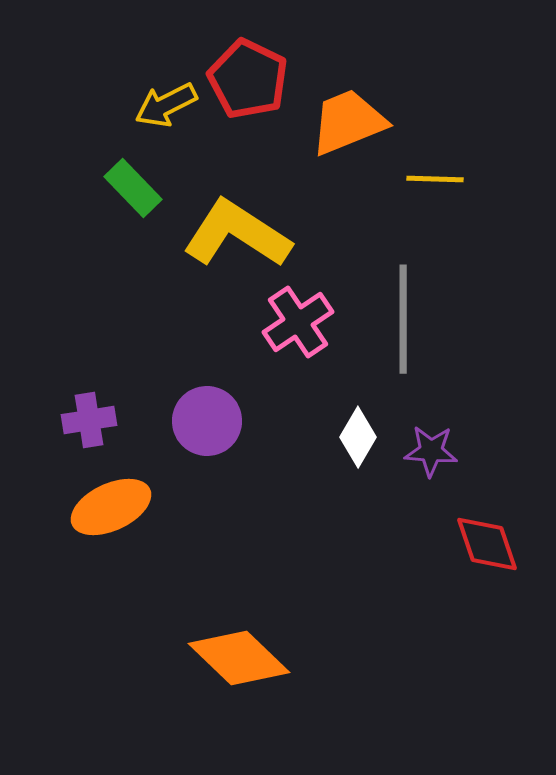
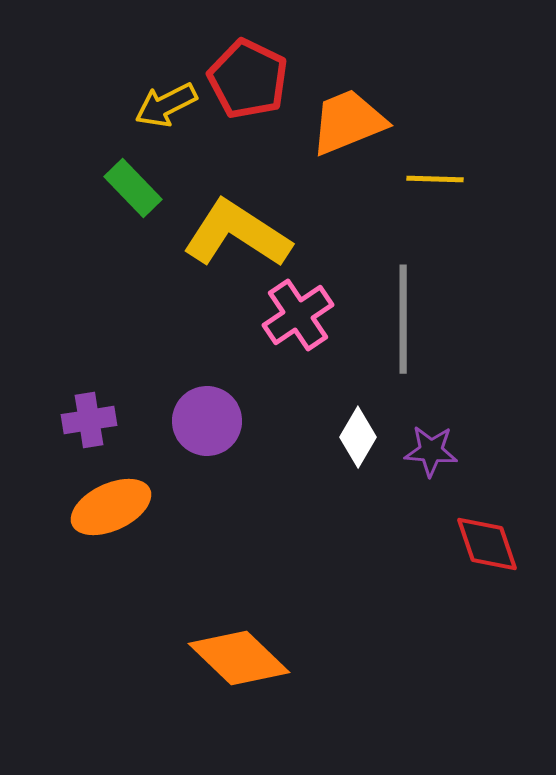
pink cross: moved 7 px up
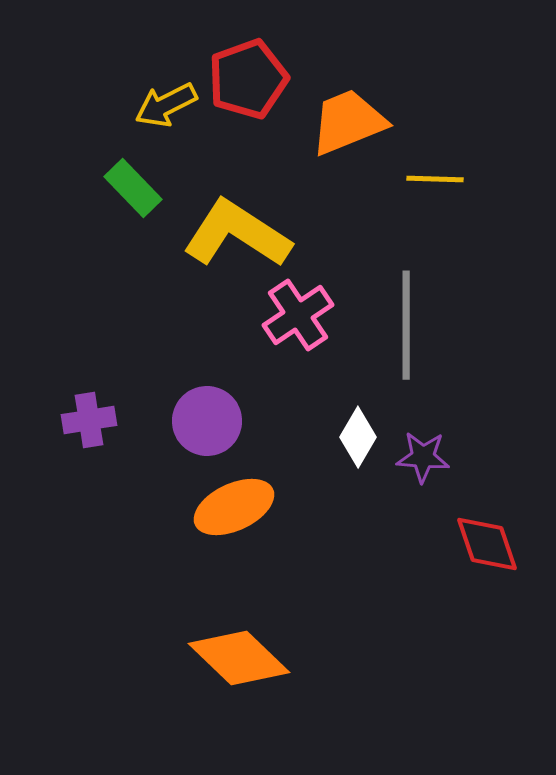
red pentagon: rotated 26 degrees clockwise
gray line: moved 3 px right, 6 px down
purple star: moved 8 px left, 6 px down
orange ellipse: moved 123 px right
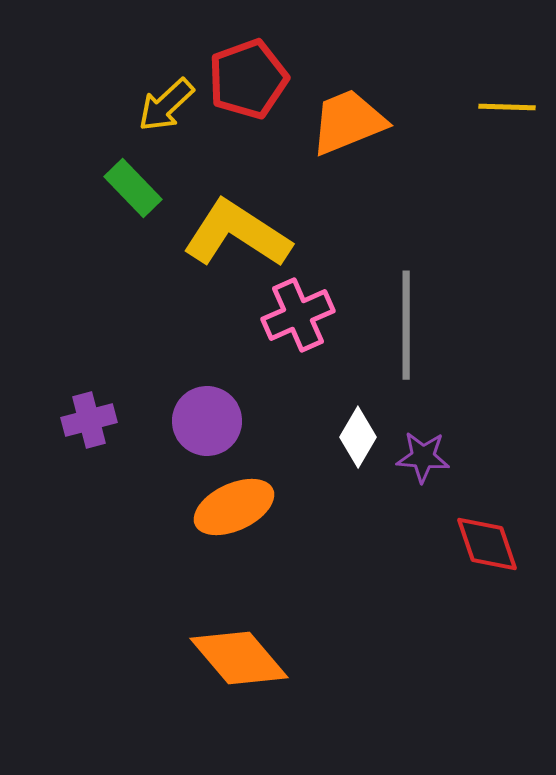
yellow arrow: rotated 16 degrees counterclockwise
yellow line: moved 72 px right, 72 px up
pink cross: rotated 10 degrees clockwise
purple cross: rotated 6 degrees counterclockwise
orange diamond: rotated 6 degrees clockwise
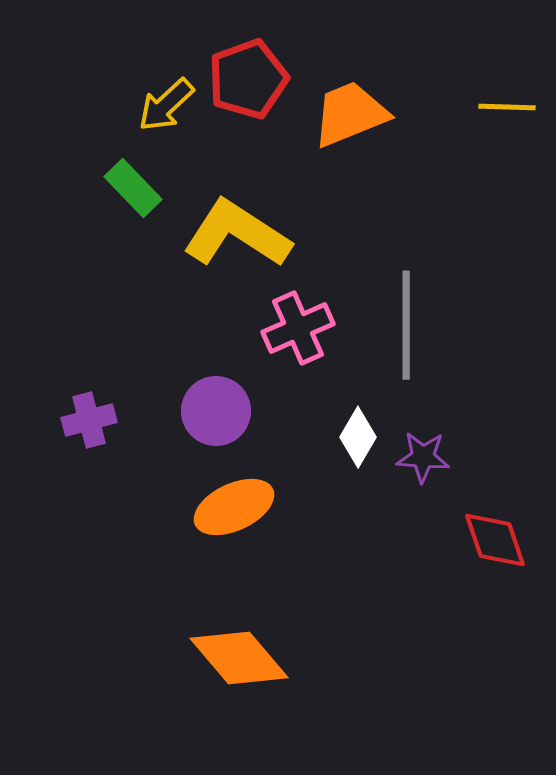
orange trapezoid: moved 2 px right, 8 px up
pink cross: moved 13 px down
purple circle: moved 9 px right, 10 px up
red diamond: moved 8 px right, 4 px up
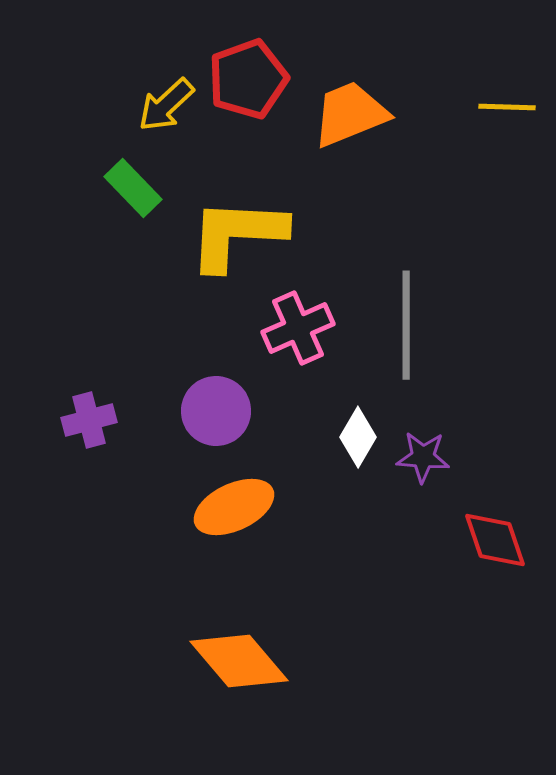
yellow L-shape: rotated 30 degrees counterclockwise
orange diamond: moved 3 px down
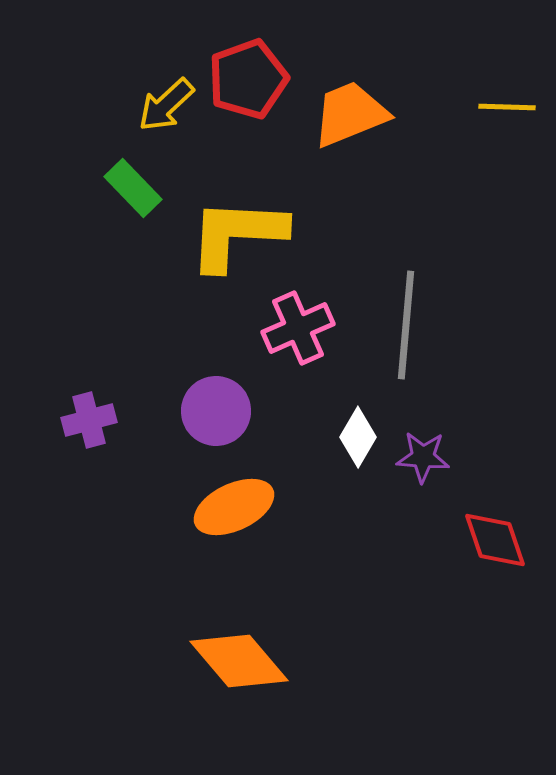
gray line: rotated 5 degrees clockwise
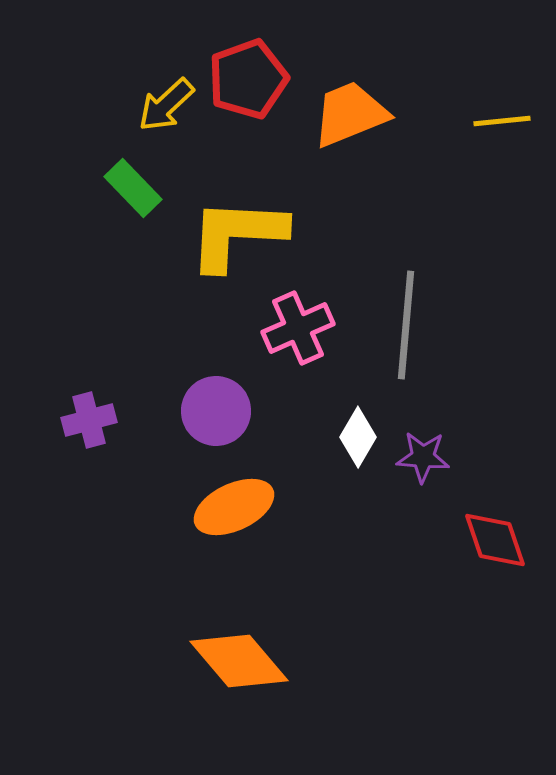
yellow line: moved 5 px left, 14 px down; rotated 8 degrees counterclockwise
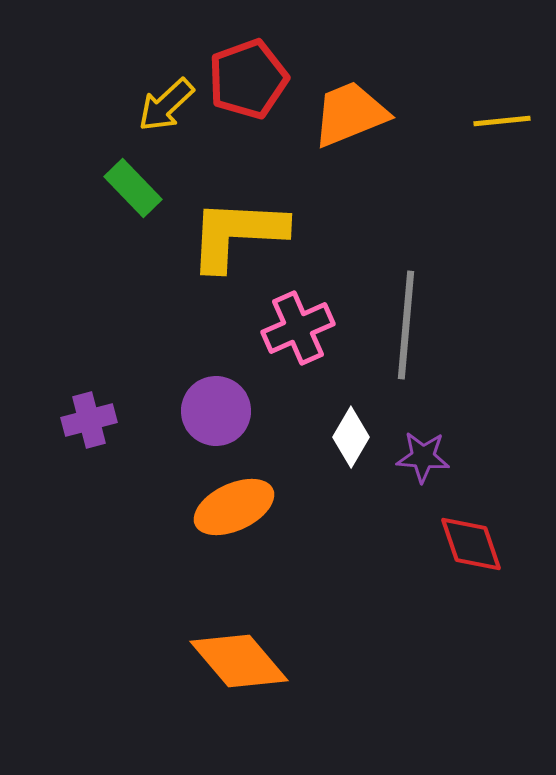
white diamond: moved 7 px left
red diamond: moved 24 px left, 4 px down
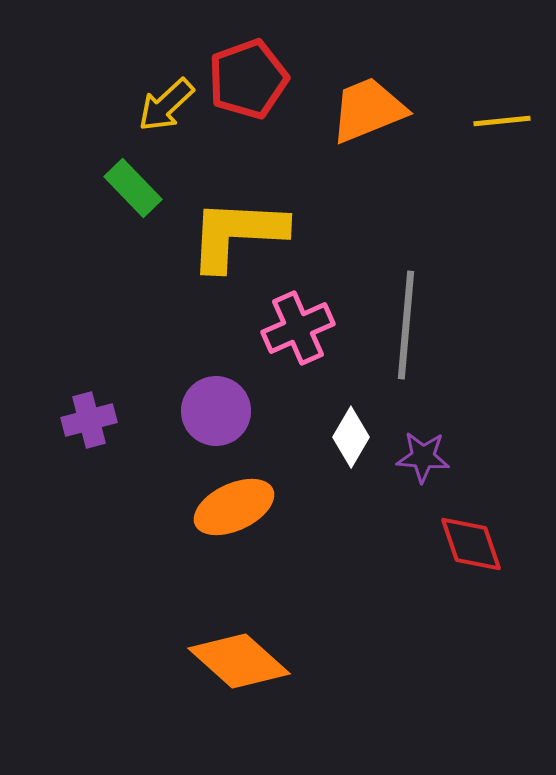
orange trapezoid: moved 18 px right, 4 px up
orange diamond: rotated 8 degrees counterclockwise
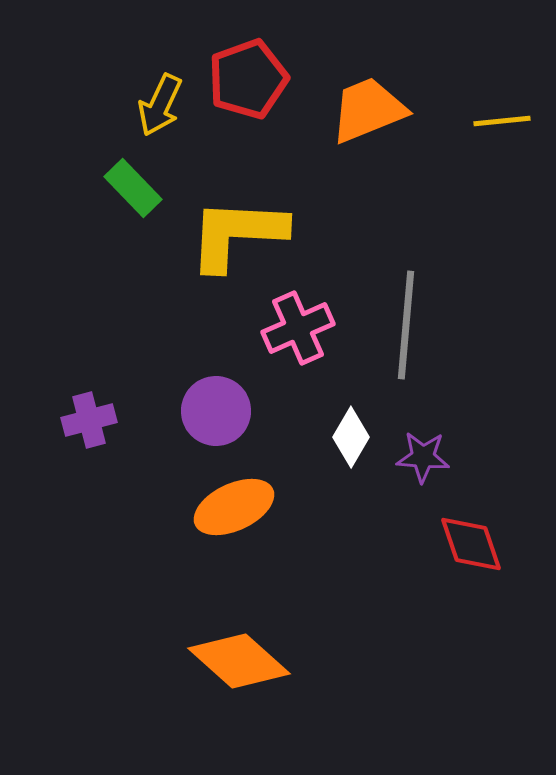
yellow arrow: moved 6 px left; rotated 22 degrees counterclockwise
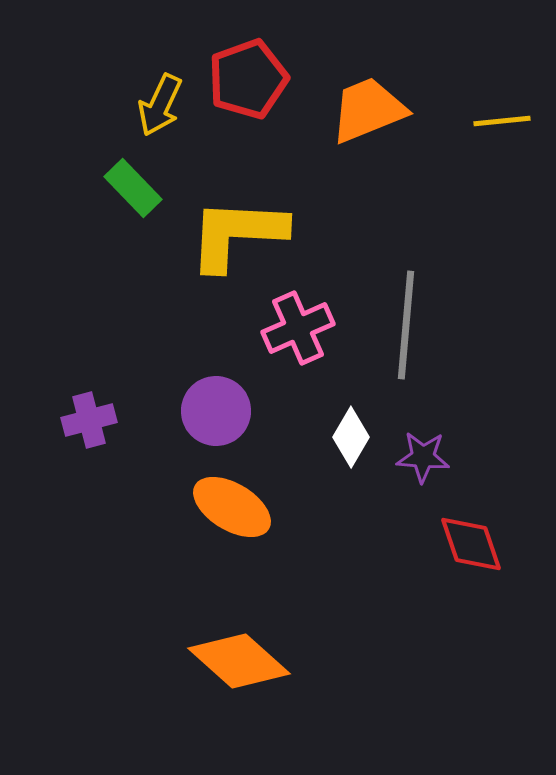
orange ellipse: moved 2 px left; rotated 56 degrees clockwise
